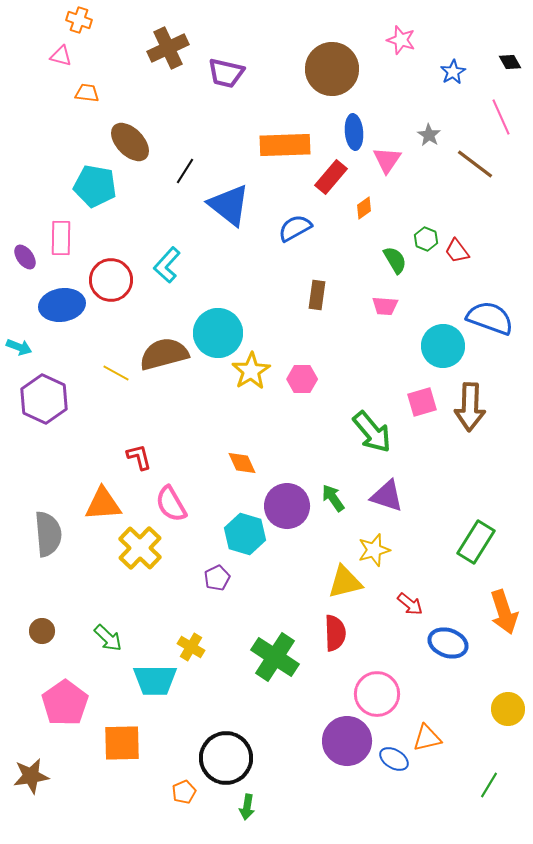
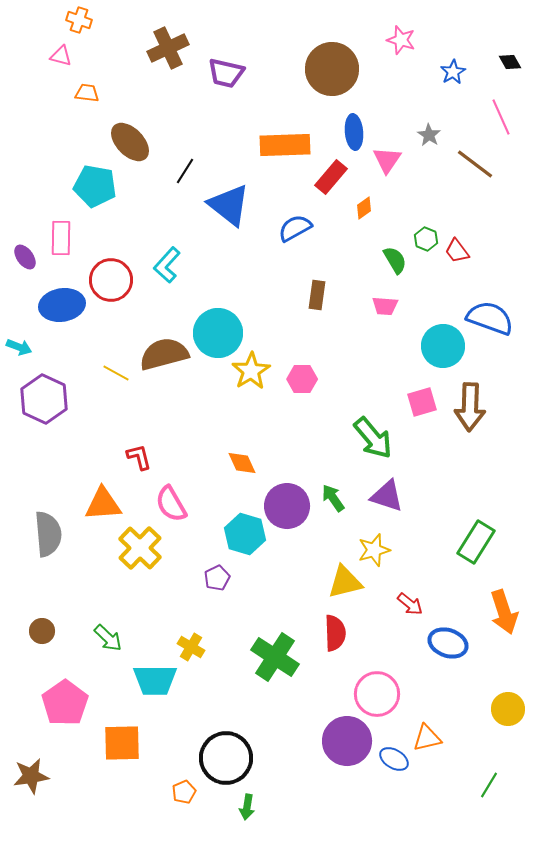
green arrow at (372, 432): moved 1 px right, 6 px down
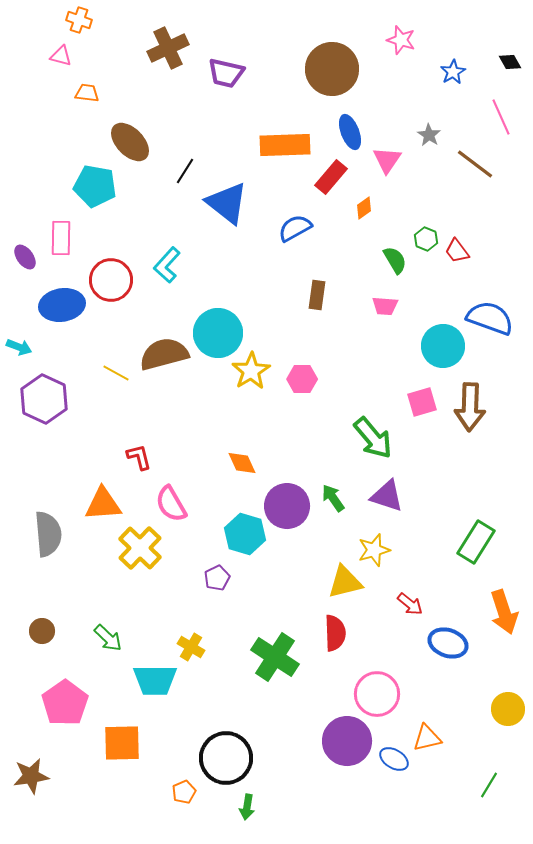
blue ellipse at (354, 132): moved 4 px left; rotated 16 degrees counterclockwise
blue triangle at (229, 205): moved 2 px left, 2 px up
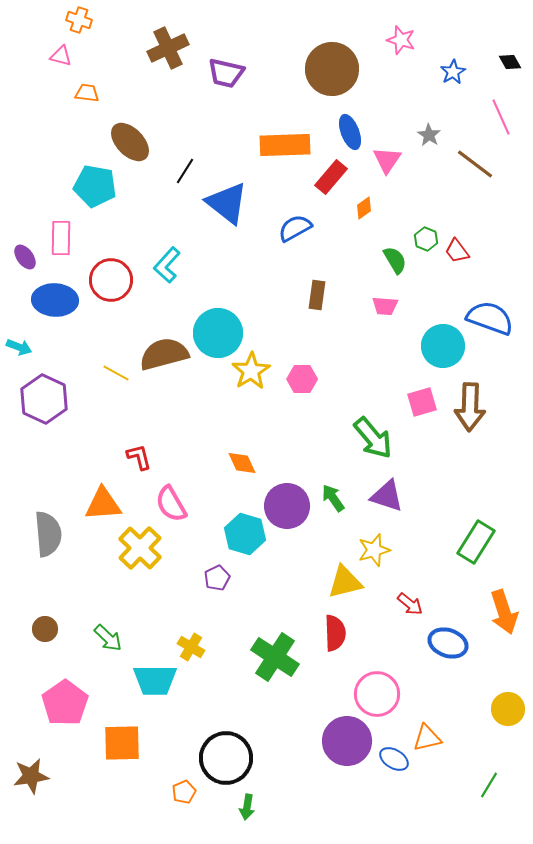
blue ellipse at (62, 305): moved 7 px left, 5 px up; rotated 12 degrees clockwise
brown circle at (42, 631): moved 3 px right, 2 px up
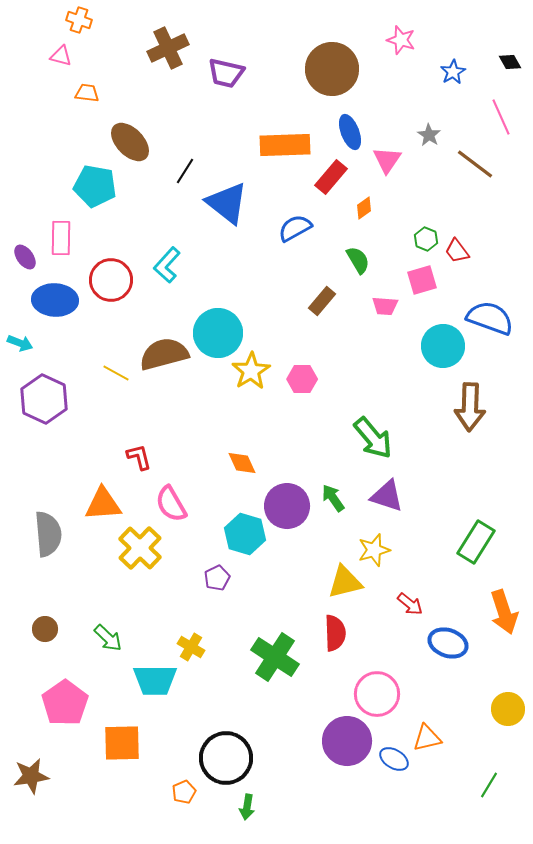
green semicircle at (395, 260): moved 37 px left
brown rectangle at (317, 295): moved 5 px right, 6 px down; rotated 32 degrees clockwise
cyan arrow at (19, 347): moved 1 px right, 4 px up
pink square at (422, 402): moved 122 px up
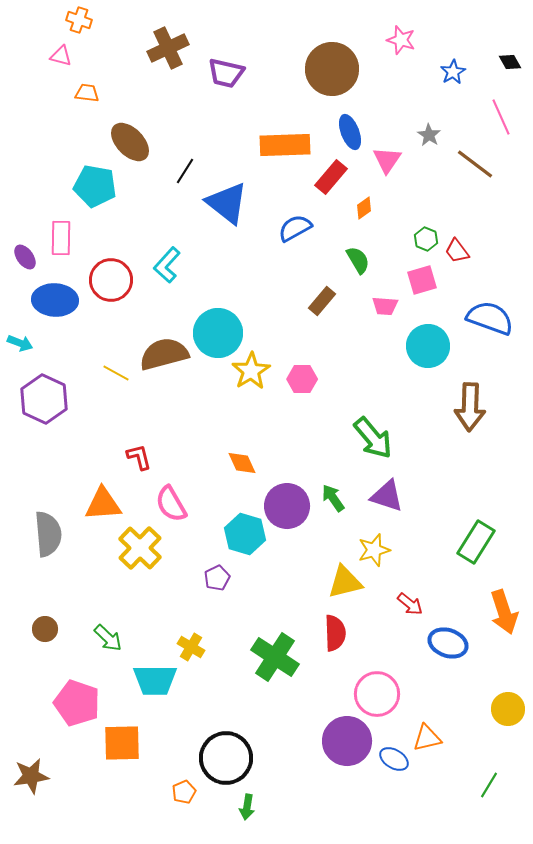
cyan circle at (443, 346): moved 15 px left
pink pentagon at (65, 703): moved 12 px right; rotated 18 degrees counterclockwise
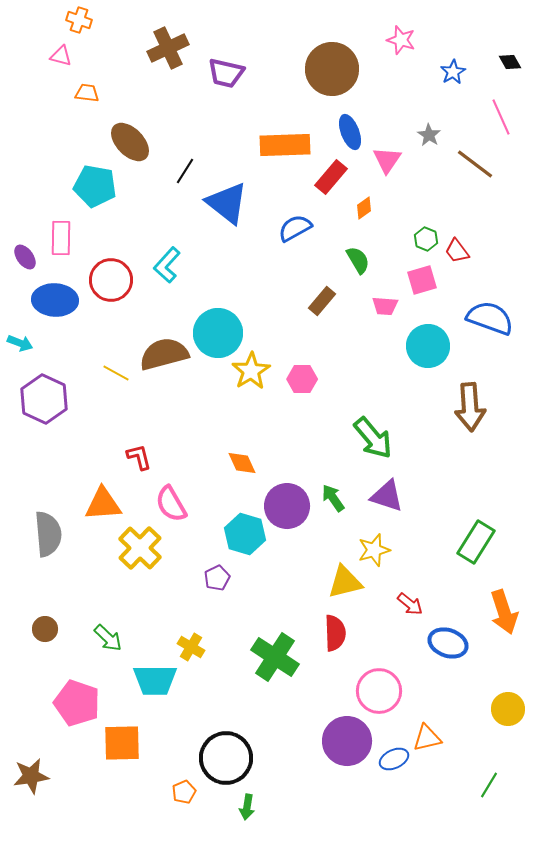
brown arrow at (470, 407): rotated 6 degrees counterclockwise
pink circle at (377, 694): moved 2 px right, 3 px up
blue ellipse at (394, 759): rotated 56 degrees counterclockwise
